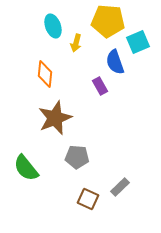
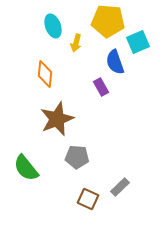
purple rectangle: moved 1 px right, 1 px down
brown star: moved 2 px right, 1 px down
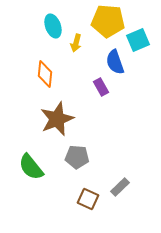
cyan square: moved 2 px up
green semicircle: moved 5 px right, 1 px up
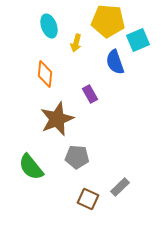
cyan ellipse: moved 4 px left
purple rectangle: moved 11 px left, 7 px down
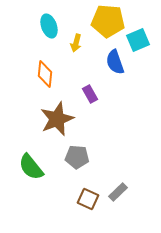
gray rectangle: moved 2 px left, 5 px down
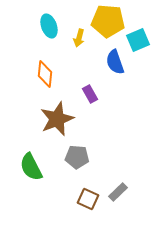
yellow arrow: moved 3 px right, 5 px up
green semicircle: rotated 12 degrees clockwise
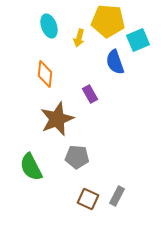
gray rectangle: moved 1 px left, 4 px down; rotated 18 degrees counterclockwise
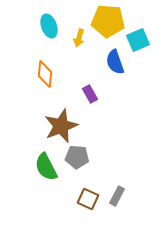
brown star: moved 4 px right, 7 px down
green semicircle: moved 15 px right
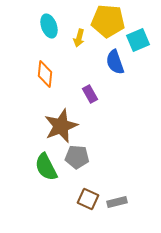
gray rectangle: moved 6 px down; rotated 48 degrees clockwise
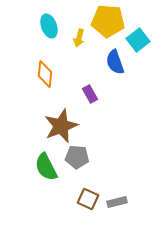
cyan square: rotated 15 degrees counterclockwise
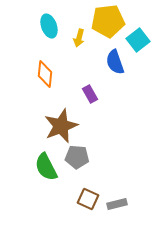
yellow pentagon: rotated 12 degrees counterclockwise
gray rectangle: moved 2 px down
